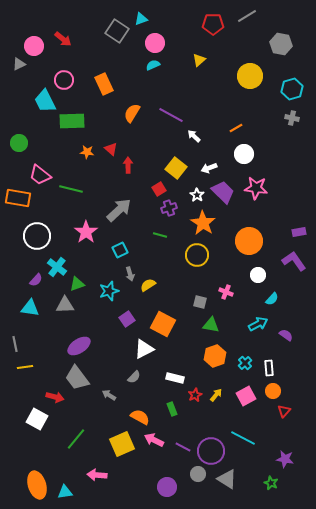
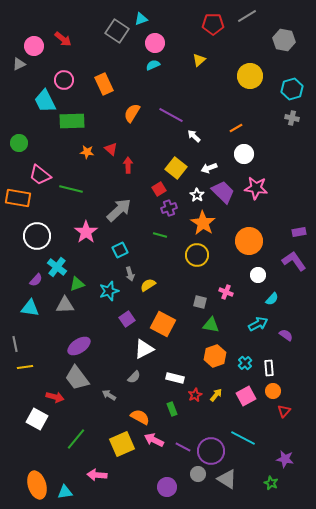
gray hexagon at (281, 44): moved 3 px right, 4 px up
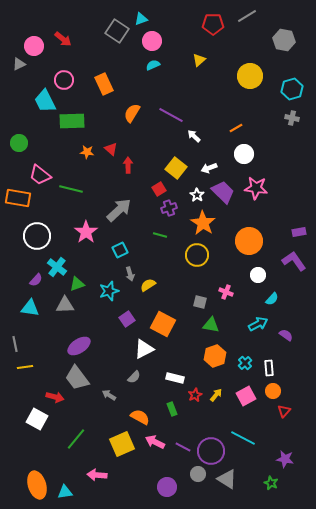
pink circle at (155, 43): moved 3 px left, 2 px up
pink arrow at (154, 440): moved 1 px right, 2 px down
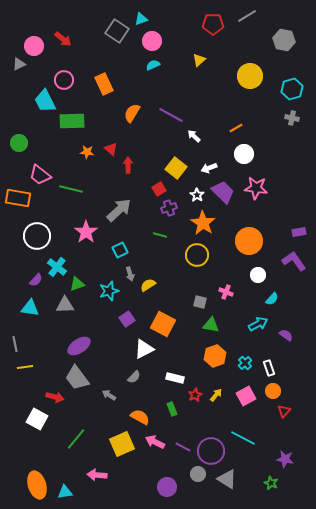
white rectangle at (269, 368): rotated 14 degrees counterclockwise
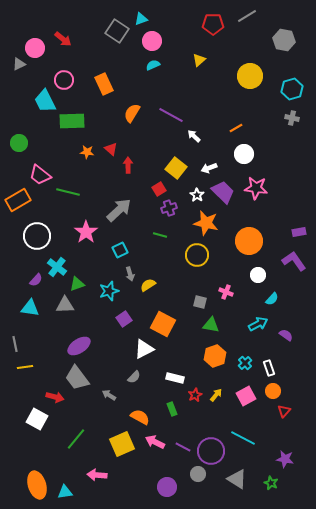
pink circle at (34, 46): moved 1 px right, 2 px down
green line at (71, 189): moved 3 px left, 3 px down
orange rectangle at (18, 198): moved 2 px down; rotated 40 degrees counterclockwise
orange star at (203, 223): moved 3 px right; rotated 20 degrees counterclockwise
purple square at (127, 319): moved 3 px left
gray triangle at (227, 479): moved 10 px right
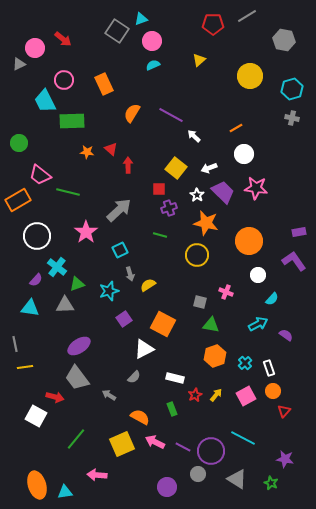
red square at (159, 189): rotated 32 degrees clockwise
white square at (37, 419): moved 1 px left, 3 px up
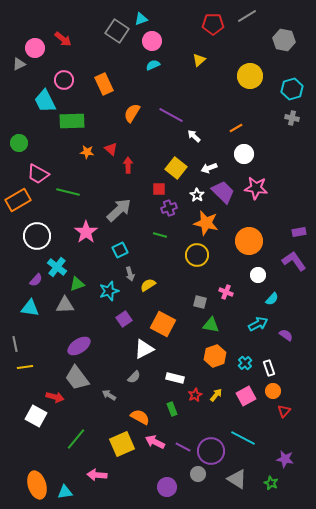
pink trapezoid at (40, 175): moved 2 px left, 1 px up; rotated 10 degrees counterclockwise
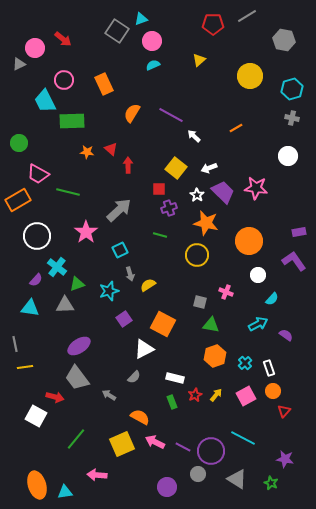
white circle at (244, 154): moved 44 px right, 2 px down
green rectangle at (172, 409): moved 7 px up
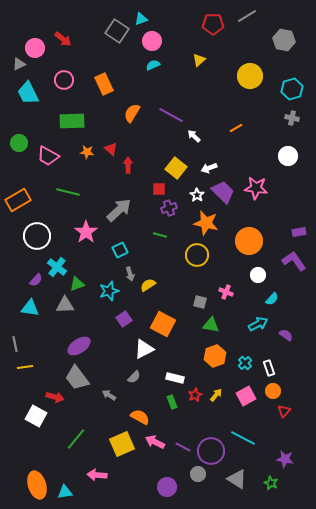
cyan trapezoid at (45, 101): moved 17 px left, 8 px up
pink trapezoid at (38, 174): moved 10 px right, 18 px up
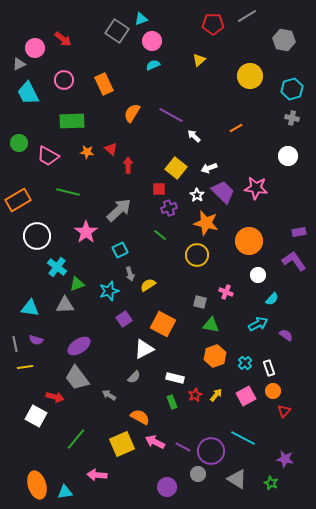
green line at (160, 235): rotated 24 degrees clockwise
purple semicircle at (36, 280): moved 60 px down; rotated 64 degrees clockwise
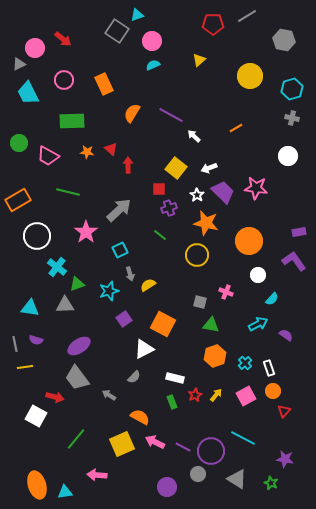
cyan triangle at (141, 19): moved 4 px left, 4 px up
